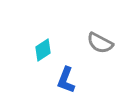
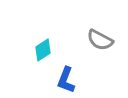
gray semicircle: moved 3 px up
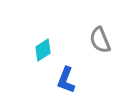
gray semicircle: rotated 40 degrees clockwise
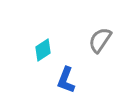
gray semicircle: rotated 56 degrees clockwise
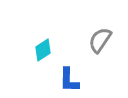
blue L-shape: moved 3 px right; rotated 20 degrees counterclockwise
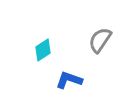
blue L-shape: rotated 108 degrees clockwise
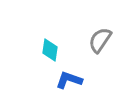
cyan diamond: moved 7 px right; rotated 50 degrees counterclockwise
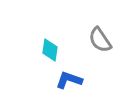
gray semicircle: rotated 68 degrees counterclockwise
